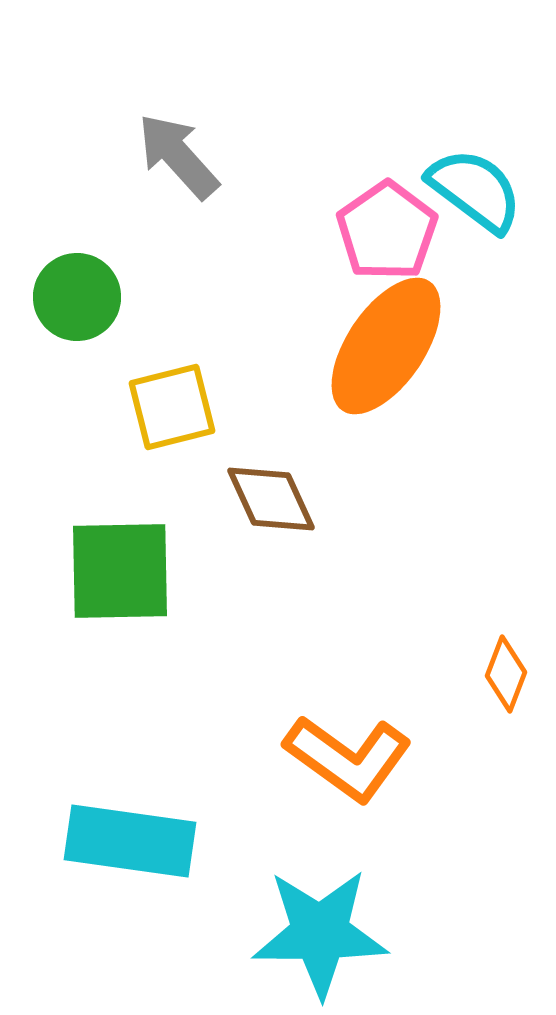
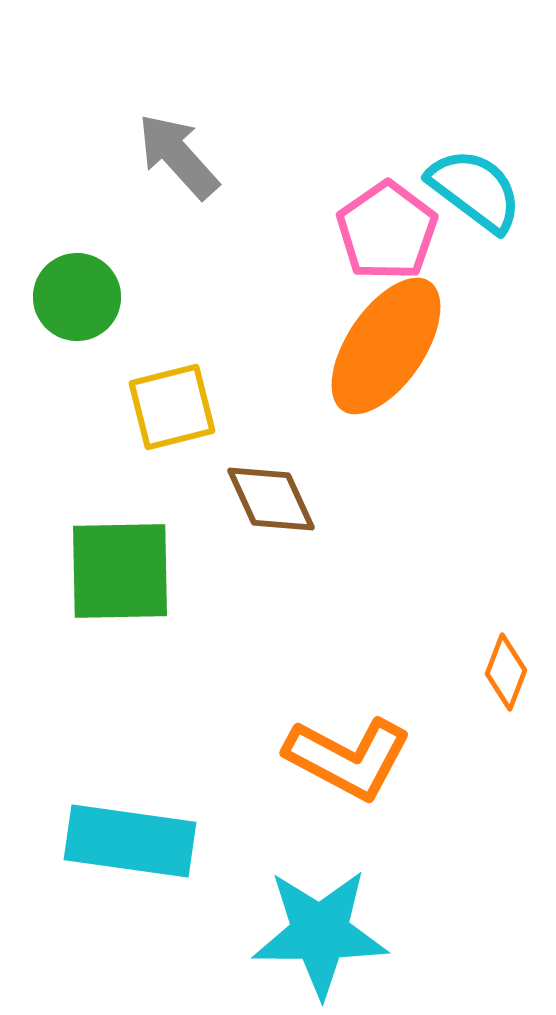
orange diamond: moved 2 px up
orange L-shape: rotated 8 degrees counterclockwise
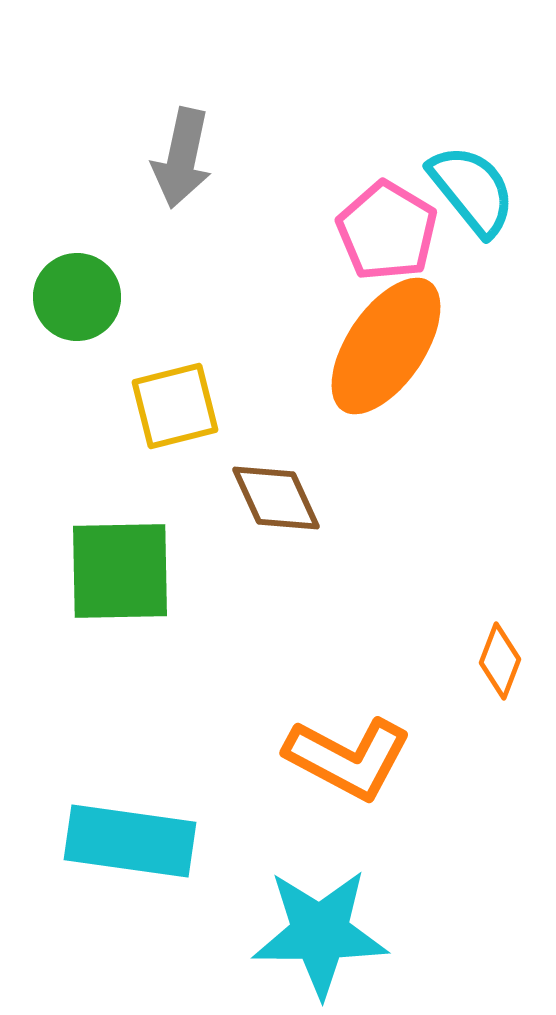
gray arrow: moved 4 px right, 2 px down; rotated 126 degrees counterclockwise
cyan semicircle: moved 3 px left; rotated 14 degrees clockwise
pink pentagon: rotated 6 degrees counterclockwise
yellow square: moved 3 px right, 1 px up
brown diamond: moved 5 px right, 1 px up
orange diamond: moved 6 px left, 11 px up
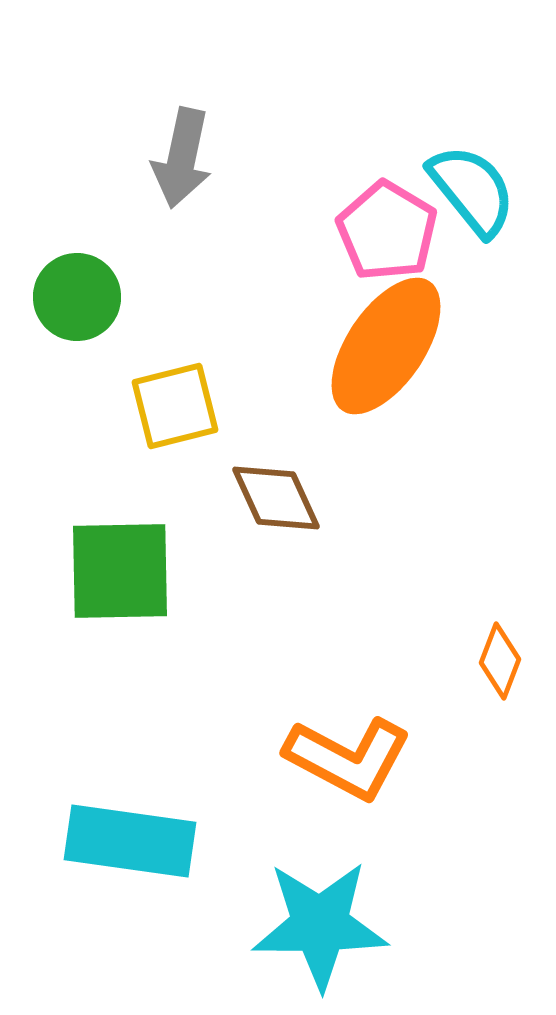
cyan star: moved 8 px up
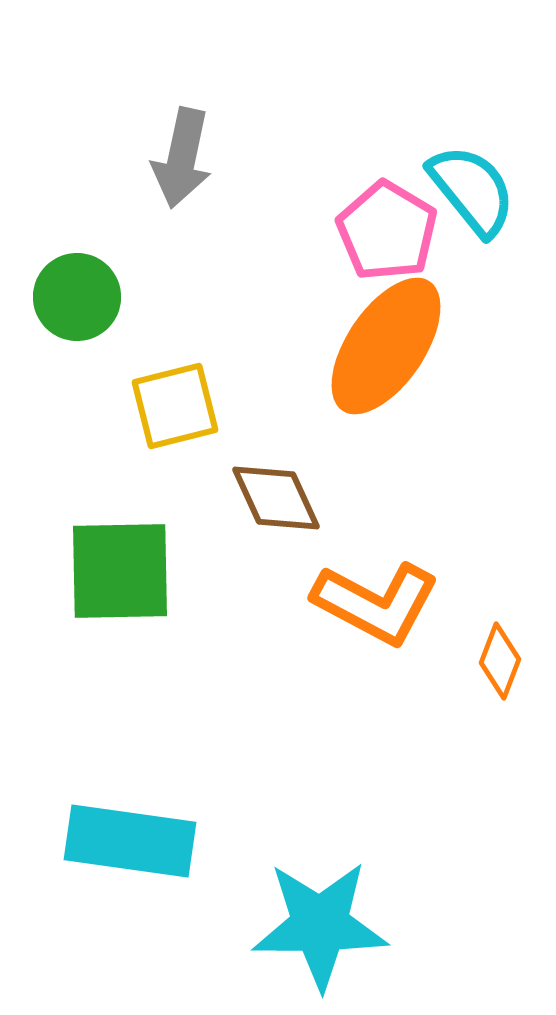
orange L-shape: moved 28 px right, 155 px up
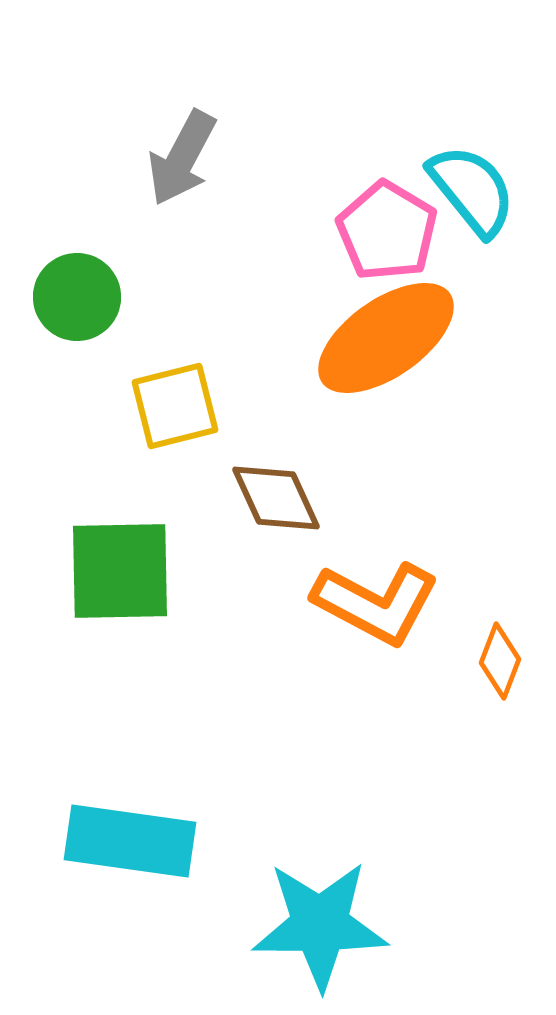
gray arrow: rotated 16 degrees clockwise
orange ellipse: moved 8 px up; rotated 21 degrees clockwise
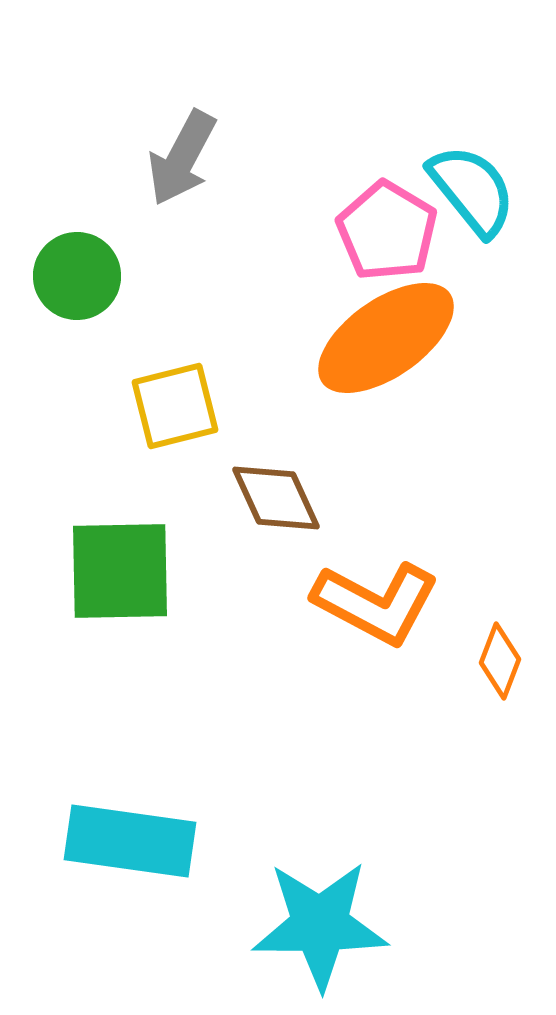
green circle: moved 21 px up
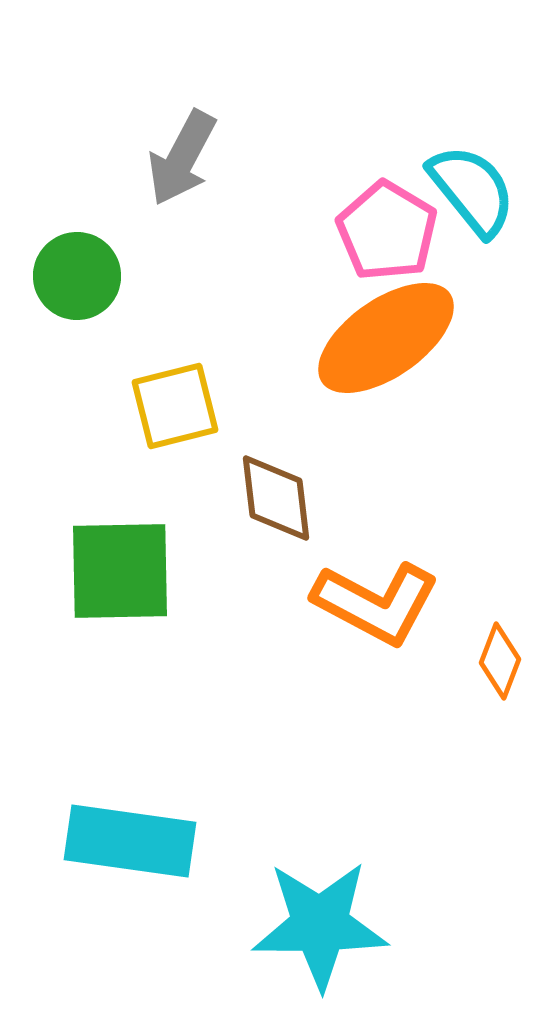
brown diamond: rotated 18 degrees clockwise
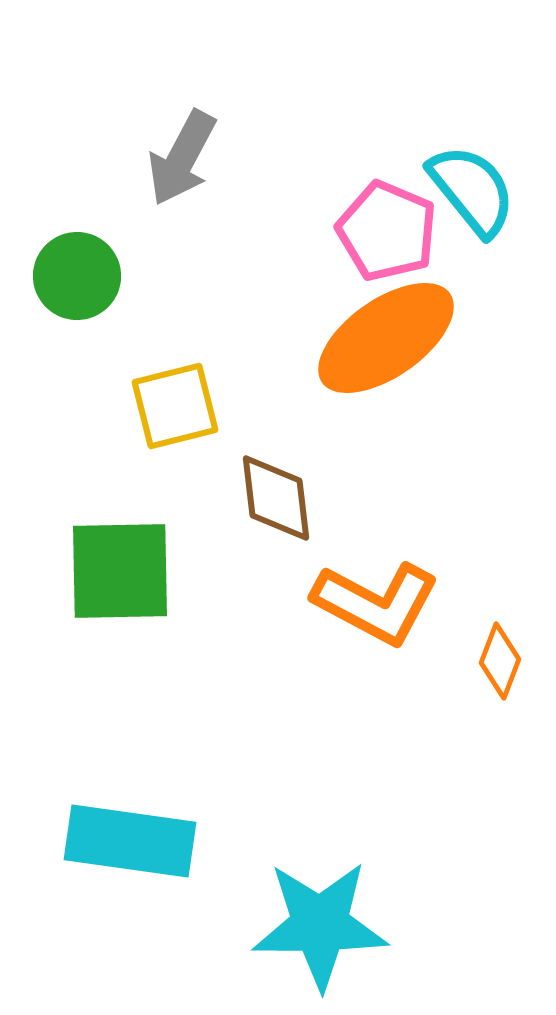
pink pentagon: rotated 8 degrees counterclockwise
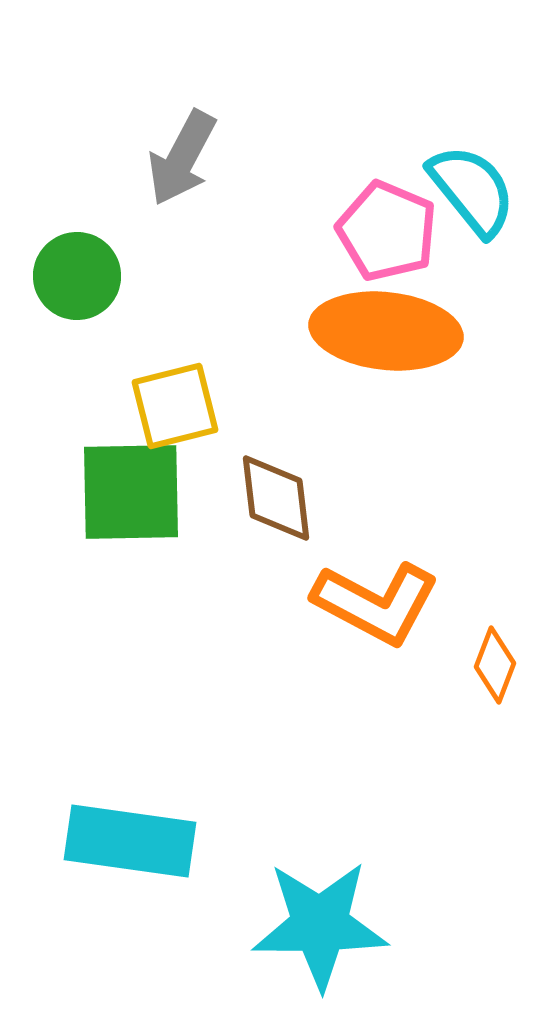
orange ellipse: moved 7 px up; rotated 41 degrees clockwise
green square: moved 11 px right, 79 px up
orange diamond: moved 5 px left, 4 px down
